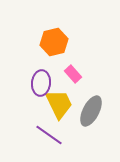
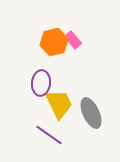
pink rectangle: moved 34 px up
gray ellipse: moved 2 px down; rotated 52 degrees counterclockwise
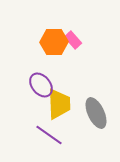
orange hexagon: rotated 12 degrees clockwise
purple ellipse: moved 2 px down; rotated 45 degrees counterclockwise
yellow trapezoid: rotated 24 degrees clockwise
gray ellipse: moved 5 px right
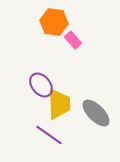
orange hexagon: moved 20 px up; rotated 8 degrees clockwise
gray ellipse: rotated 20 degrees counterclockwise
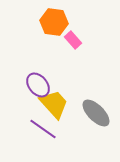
purple ellipse: moved 3 px left
yellow trapezoid: moved 5 px left; rotated 40 degrees counterclockwise
purple line: moved 6 px left, 6 px up
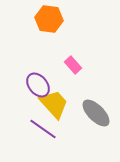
orange hexagon: moved 5 px left, 3 px up
pink rectangle: moved 25 px down
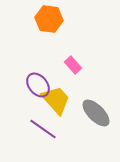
yellow trapezoid: moved 2 px right, 4 px up
